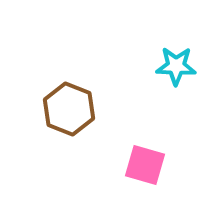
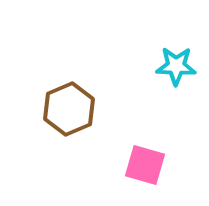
brown hexagon: rotated 15 degrees clockwise
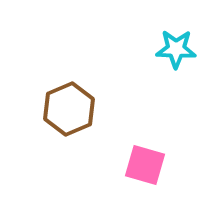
cyan star: moved 17 px up
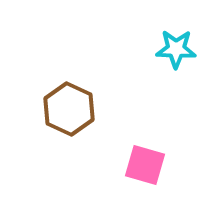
brown hexagon: rotated 12 degrees counterclockwise
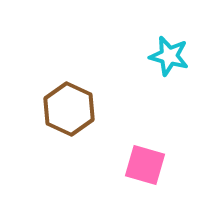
cyan star: moved 7 px left, 7 px down; rotated 12 degrees clockwise
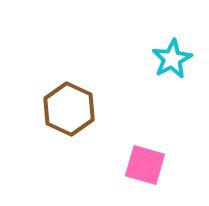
cyan star: moved 3 px right, 3 px down; rotated 30 degrees clockwise
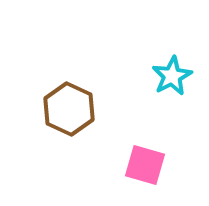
cyan star: moved 17 px down
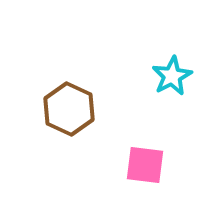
pink square: rotated 9 degrees counterclockwise
